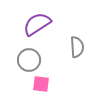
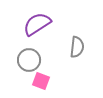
gray semicircle: rotated 10 degrees clockwise
pink square: moved 3 px up; rotated 12 degrees clockwise
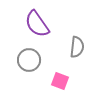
purple semicircle: rotated 92 degrees counterclockwise
pink square: moved 19 px right
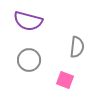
purple semicircle: moved 9 px left, 3 px up; rotated 40 degrees counterclockwise
pink square: moved 5 px right, 1 px up
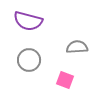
gray semicircle: rotated 100 degrees counterclockwise
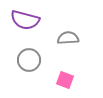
purple semicircle: moved 3 px left, 1 px up
gray semicircle: moved 9 px left, 9 px up
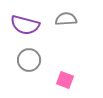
purple semicircle: moved 5 px down
gray semicircle: moved 2 px left, 19 px up
